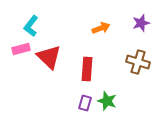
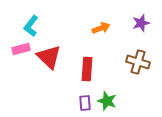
purple rectangle: rotated 21 degrees counterclockwise
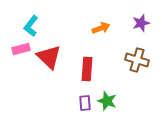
brown cross: moved 1 px left, 2 px up
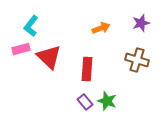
purple rectangle: moved 1 px up; rotated 35 degrees counterclockwise
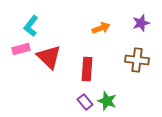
brown cross: rotated 10 degrees counterclockwise
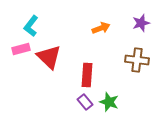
red rectangle: moved 6 px down
green star: moved 2 px right, 1 px down
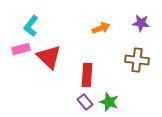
purple star: rotated 24 degrees clockwise
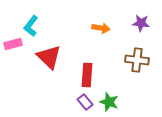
orange arrow: rotated 30 degrees clockwise
pink rectangle: moved 8 px left, 5 px up
